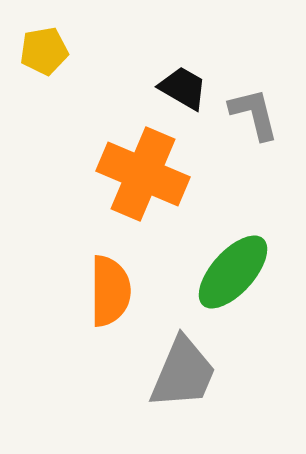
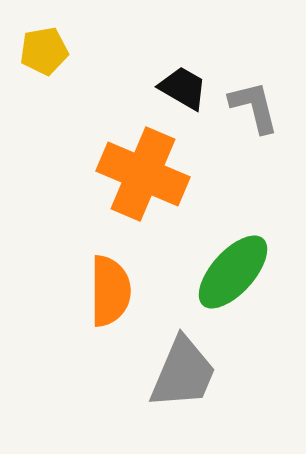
gray L-shape: moved 7 px up
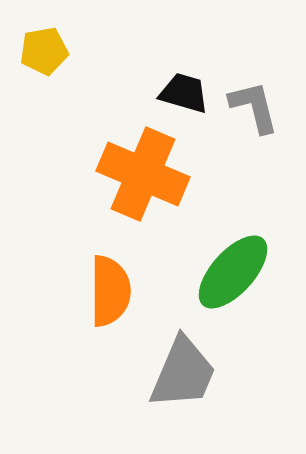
black trapezoid: moved 1 px right, 5 px down; rotated 14 degrees counterclockwise
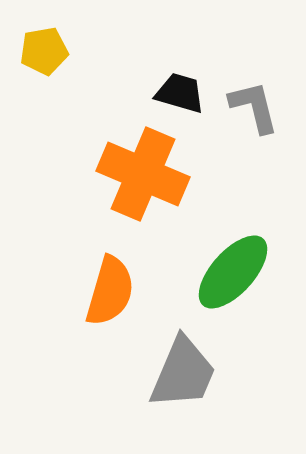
black trapezoid: moved 4 px left
orange semicircle: rotated 16 degrees clockwise
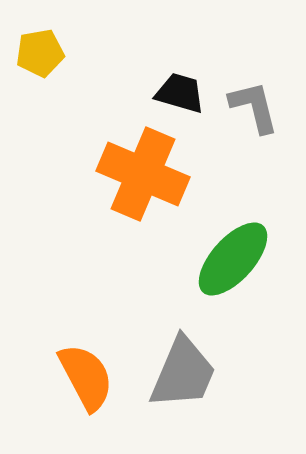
yellow pentagon: moved 4 px left, 2 px down
green ellipse: moved 13 px up
orange semicircle: moved 24 px left, 86 px down; rotated 44 degrees counterclockwise
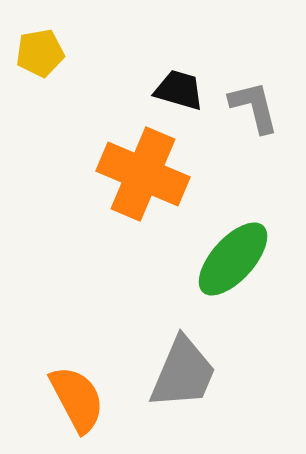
black trapezoid: moved 1 px left, 3 px up
orange semicircle: moved 9 px left, 22 px down
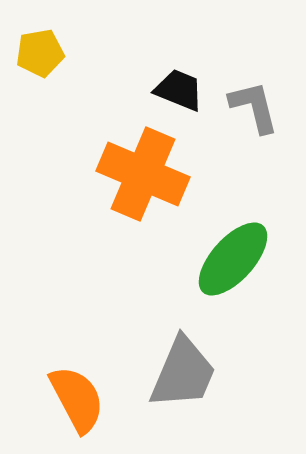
black trapezoid: rotated 6 degrees clockwise
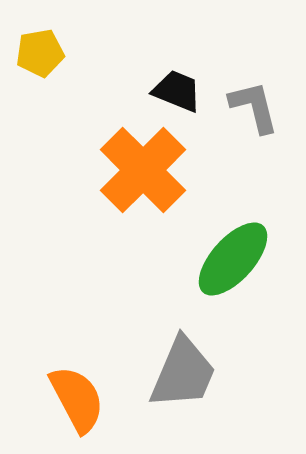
black trapezoid: moved 2 px left, 1 px down
orange cross: moved 4 px up; rotated 22 degrees clockwise
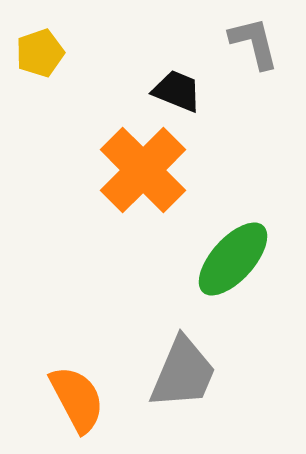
yellow pentagon: rotated 9 degrees counterclockwise
gray L-shape: moved 64 px up
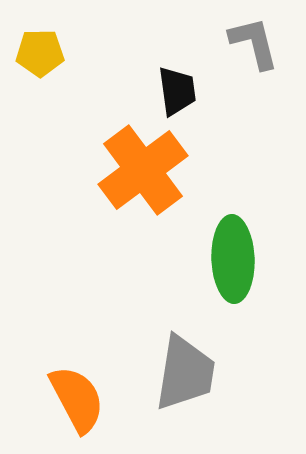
yellow pentagon: rotated 18 degrees clockwise
black trapezoid: rotated 60 degrees clockwise
orange cross: rotated 8 degrees clockwise
green ellipse: rotated 44 degrees counterclockwise
gray trapezoid: moved 2 px right; rotated 14 degrees counterclockwise
